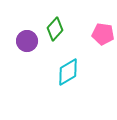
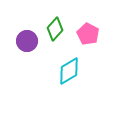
pink pentagon: moved 15 px left; rotated 20 degrees clockwise
cyan diamond: moved 1 px right, 1 px up
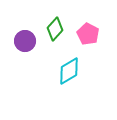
purple circle: moved 2 px left
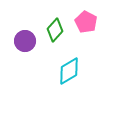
green diamond: moved 1 px down
pink pentagon: moved 2 px left, 12 px up
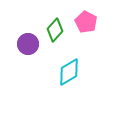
purple circle: moved 3 px right, 3 px down
cyan diamond: moved 1 px down
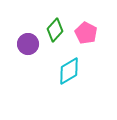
pink pentagon: moved 11 px down
cyan diamond: moved 1 px up
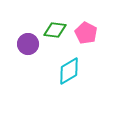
green diamond: rotated 55 degrees clockwise
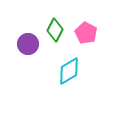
green diamond: rotated 70 degrees counterclockwise
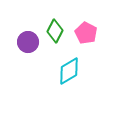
green diamond: moved 1 px down
purple circle: moved 2 px up
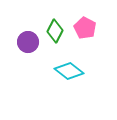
pink pentagon: moved 1 px left, 5 px up
cyan diamond: rotated 68 degrees clockwise
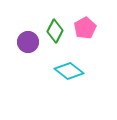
pink pentagon: rotated 15 degrees clockwise
